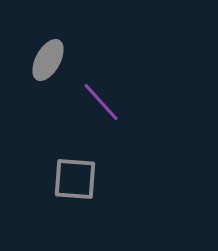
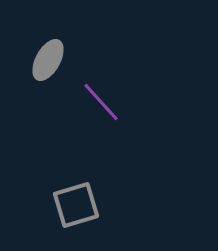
gray square: moved 1 px right, 26 px down; rotated 21 degrees counterclockwise
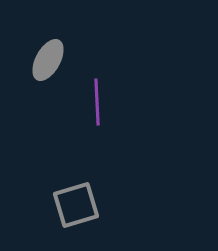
purple line: moved 4 px left; rotated 39 degrees clockwise
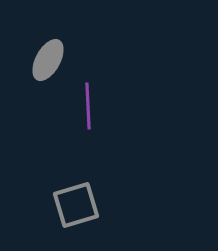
purple line: moved 9 px left, 4 px down
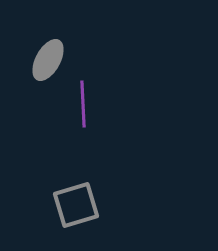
purple line: moved 5 px left, 2 px up
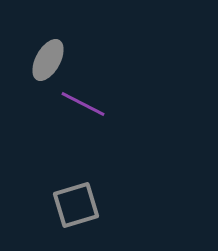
purple line: rotated 60 degrees counterclockwise
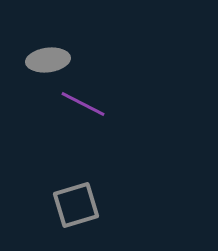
gray ellipse: rotated 54 degrees clockwise
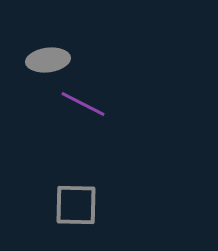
gray square: rotated 18 degrees clockwise
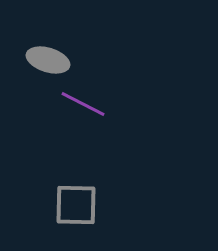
gray ellipse: rotated 24 degrees clockwise
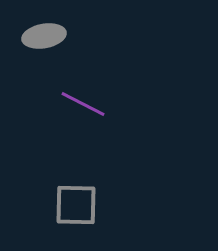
gray ellipse: moved 4 px left, 24 px up; rotated 27 degrees counterclockwise
